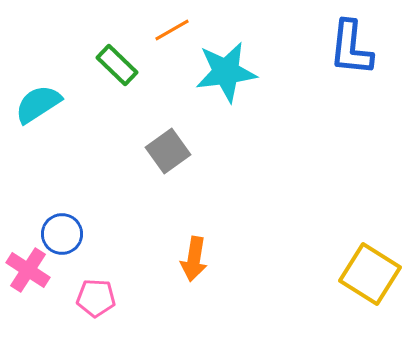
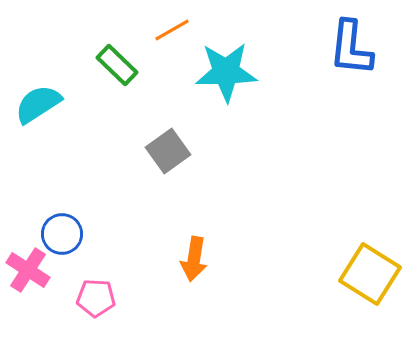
cyan star: rotated 6 degrees clockwise
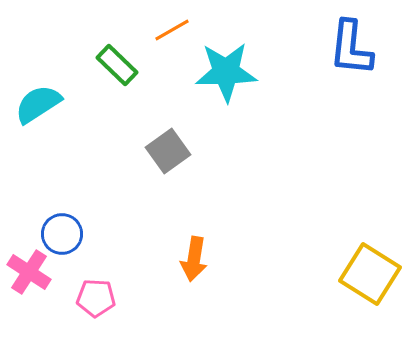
pink cross: moved 1 px right, 2 px down
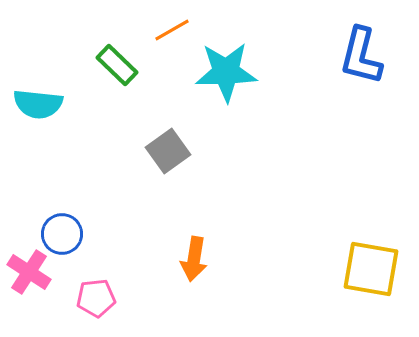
blue L-shape: moved 10 px right, 8 px down; rotated 8 degrees clockwise
cyan semicircle: rotated 141 degrees counterclockwise
yellow square: moved 1 px right, 5 px up; rotated 22 degrees counterclockwise
pink pentagon: rotated 9 degrees counterclockwise
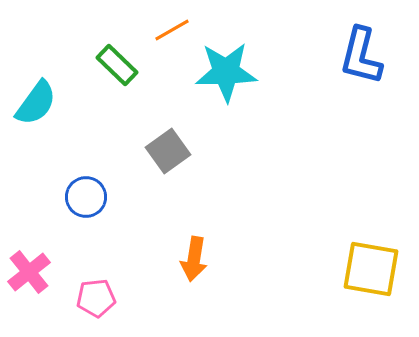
cyan semicircle: moved 2 px left, 1 px up; rotated 60 degrees counterclockwise
blue circle: moved 24 px right, 37 px up
pink cross: rotated 18 degrees clockwise
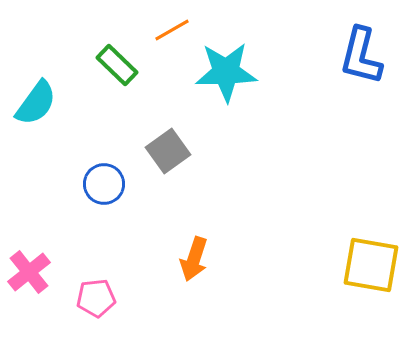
blue circle: moved 18 px right, 13 px up
orange arrow: rotated 9 degrees clockwise
yellow square: moved 4 px up
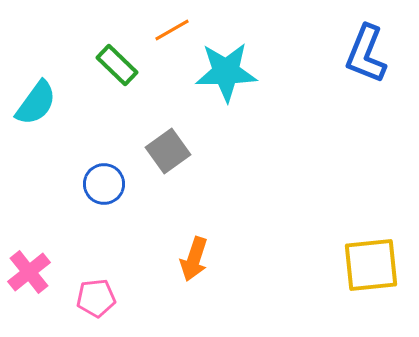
blue L-shape: moved 5 px right, 2 px up; rotated 8 degrees clockwise
yellow square: rotated 16 degrees counterclockwise
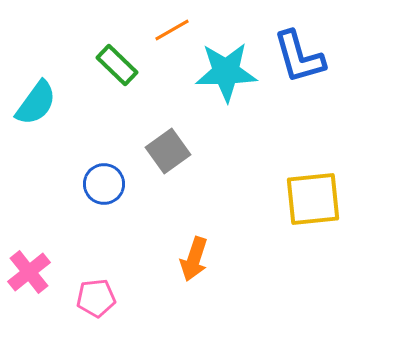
blue L-shape: moved 67 px left, 3 px down; rotated 38 degrees counterclockwise
yellow square: moved 58 px left, 66 px up
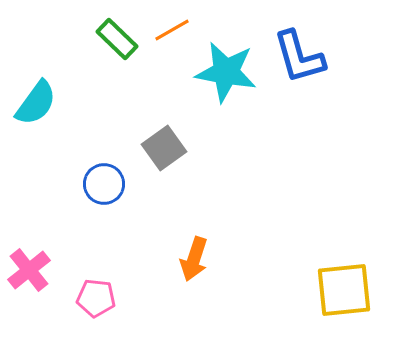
green rectangle: moved 26 px up
cyan star: rotated 12 degrees clockwise
gray square: moved 4 px left, 3 px up
yellow square: moved 31 px right, 91 px down
pink cross: moved 2 px up
pink pentagon: rotated 12 degrees clockwise
